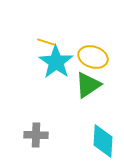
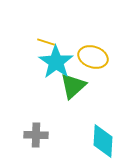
green triangle: moved 15 px left, 1 px down; rotated 8 degrees counterclockwise
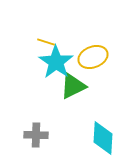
yellow ellipse: rotated 40 degrees counterclockwise
green triangle: rotated 16 degrees clockwise
cyan diamond: moved 3 px up
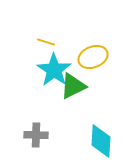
cyan star: moved 2 px left, 8 px down
cyan diamond: moved 2 px left, 3 px down
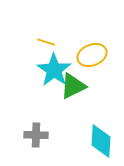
yellow ellipse: moved 1 px left, 2 px up
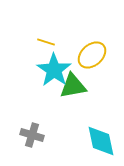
yellow ellipse: rotated 20 degrees counterclockwise
green triangle: rotated 16 degrees clockwise
gray cross: moved 4 px left; rotated 15 degrees clockwise
cyan diamond: rotated 16 degrees counterclockwise
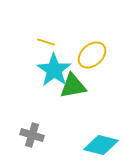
cyan diamond: moved 4 px down; rotated 64 degrees counterclockwise
